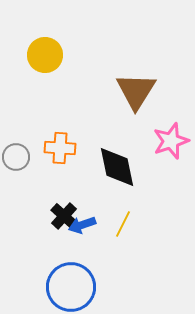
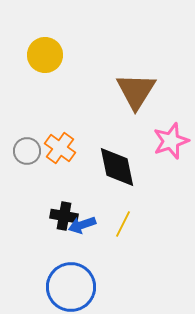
orange cross: rotated 32 degrees clockwise
gray circle: moved 11 px right, 6 px up
black cross: rotated 32 degrees counterclockwise
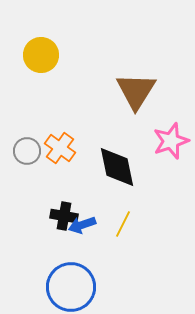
yellow circle: moved 4 px left
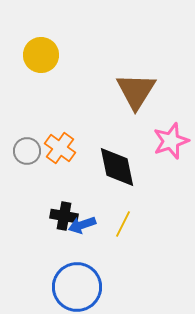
blue circle: moved 6 px right
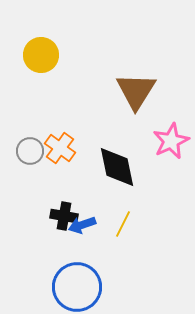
pink star: rotated 6 degrees counterclockwise
gray circle: moved 3 px right
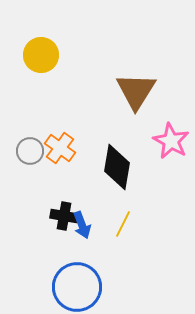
pink star: rotated 18 degrees counterclockwise
black diamond: rotated 21 degrees clockwise
blue arrow: rotated 92 degrees counterclockwise
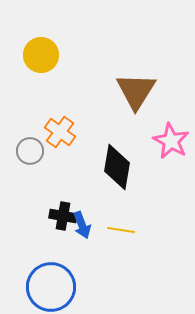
orange cross: moved 16 px up
black cross: moved 1 px left
yellow line: moved 2 px left, 6 px down; rotated 72 degrees clockwise
blue circle: moved 26 px left
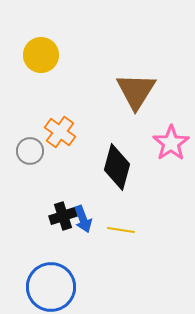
pink star: moved 2 px down; rotated 9 degrees clockwise
black diamond: rotated 6 degrees clockwise
black cross: rotated 28 degrees counterclockwise
blue arrow: moved 1 px right, 6 px up
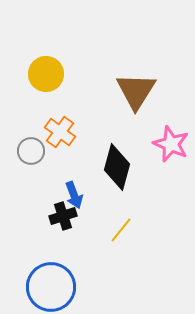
yellow circle: moved 5 px right, 19 px down
pink star: moved 1 px down; rotated 15 degrees counterclockwise
gray circle: moved 1 px right
blue arrow: moved 9 px left, 24 px up
yellow line: rotated 60 degrees counterclockwise
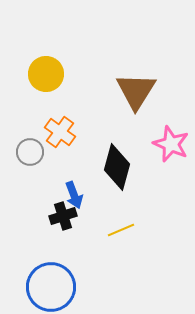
gray circle: moved 1 px left, 1 px down
yellow line: rotated 28 degrees clockwise
